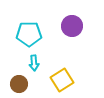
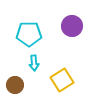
brown circle: moved 4 px left, 1 px down
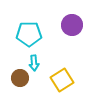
purple circle: moved 1 px up
brown circle: moved 5 px right, 7 px up
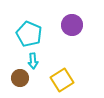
cyan pentagon: rotated 25 degrees clockwise
cyan arrow: moved 1 px left, 2 px up
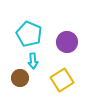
purple circle: moved 5 px left, 17 px down
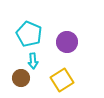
brown circle: moved 1 px right
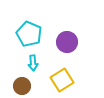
cyan arrow: moved 2 px down
brown circle: moved 1 px right, 8 px down
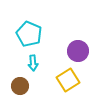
purple circle: moved 11 px right, 9 px down
yellow square: moved 6 px right
brown circle: moved 2 px left
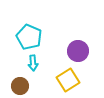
cyan pentagon: moved 3 px down
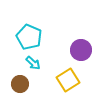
purple circle: moved 3 px right, 1 px up
cyan arrow: rotated 42 degrees counterclockwise
brown circle: moved 2 px up
